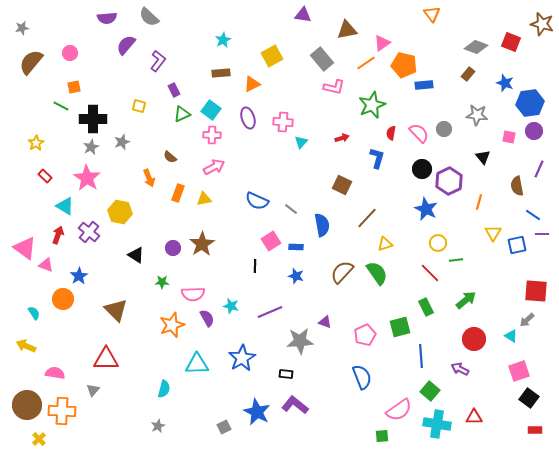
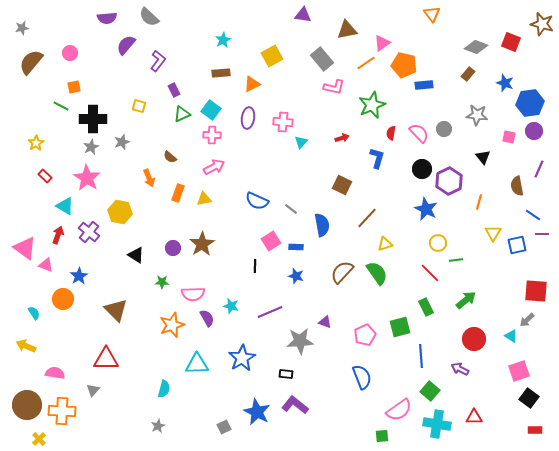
purple ellipse at (248, 118): rotated 25 degrees clockwise
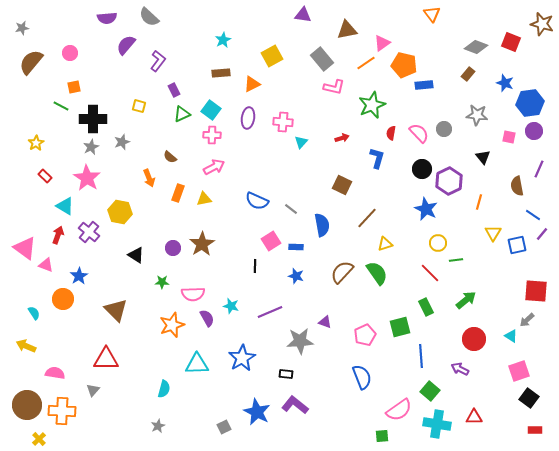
purple line at (542, 234): rotated 48 degrees counterclockwise
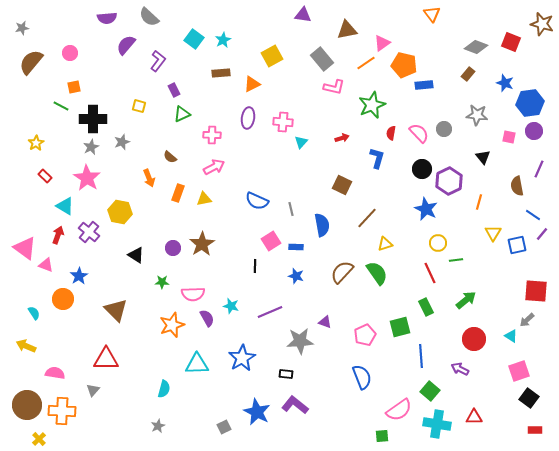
cyan square at (211, 110): moved 17 px left, 71 px up
gray line at (291, 209): rotated 40 degrees clockwise
red line at (430, 273): rotated 20 degrees clockwise
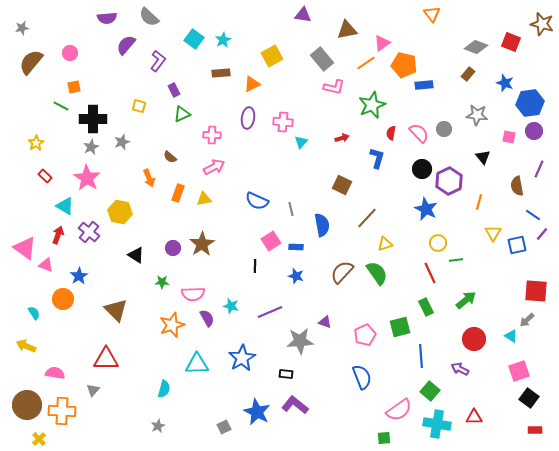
green square at (382, 436): moved 2 px right, 2 px down
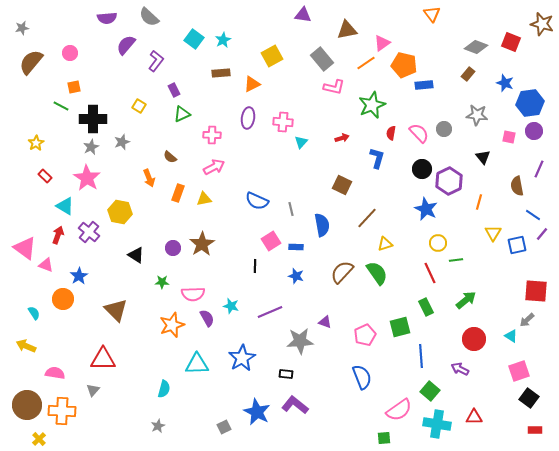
purple L-shape at (158, 61): moved 2 px left
yellow square at (139, 106): rotated 16 degrees clockwise
red triangle at (106, 359): moved 3 px left
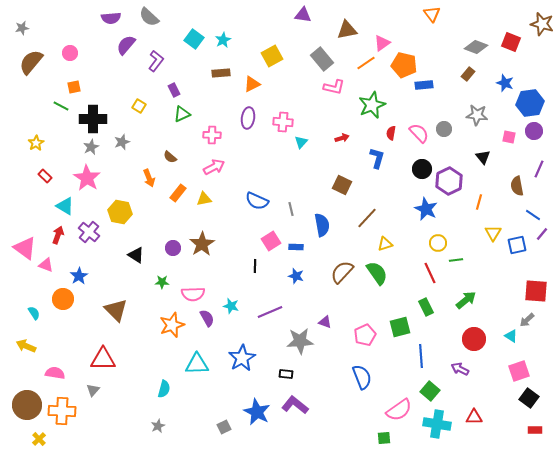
purple semicircle at (107, 18): moved 4 px right
orange rectangle at (178, 193): rotated 18 degrees clockwise
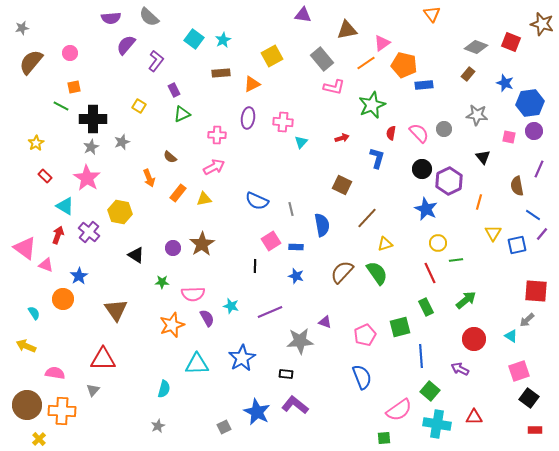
pink cross at (212, 135): moved 5 px right
brown triangle at (116, 310): rotated 10 degrees clockwise
